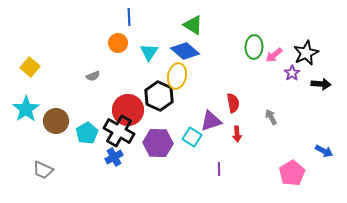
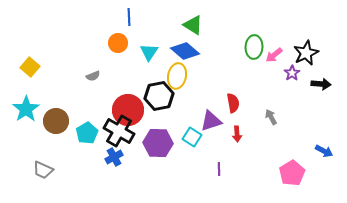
black hexagon: rotated 24 degrees clockwise
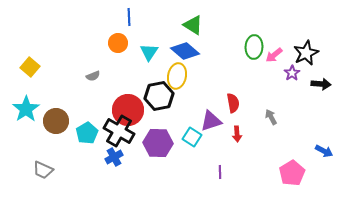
purple line: moved 1 px right, 3 px down
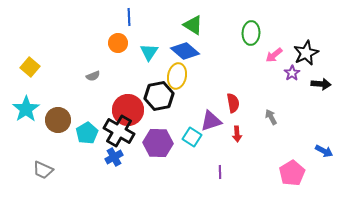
green ellipse: moved 3 px left, 14 px up
brown circle: moved 2 px right, 1 px up
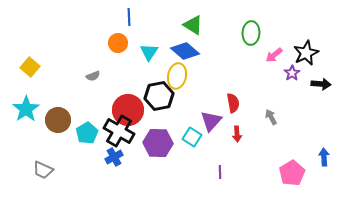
purple triangle: rotated 30 degrees counterclockwise
blue arrow: moved 6 px down; rotated 120 degrees counterclockwise
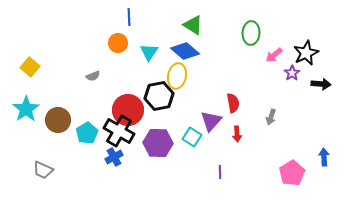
gray arrow: rotated 133 degrees counterclockwise
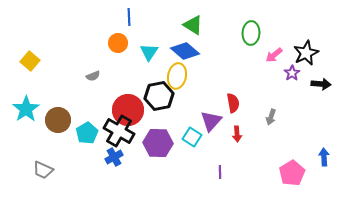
yellow square: moved 6 px up
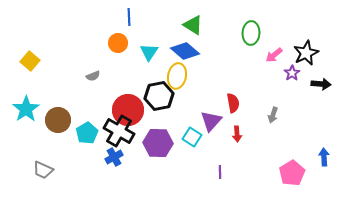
gray arrow: moved 2 px right, 2 px up
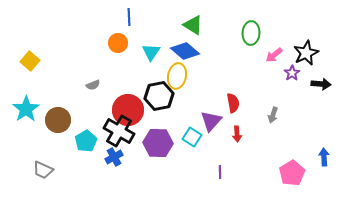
cyan triangle: moved 2 px right
gray semicircle: moved 9 px down
cyan pentagon: moved 1 px left, 8 px down
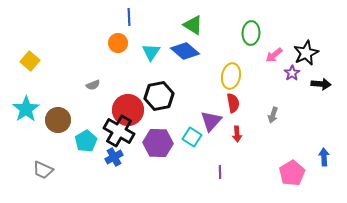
yellow ellipse: moved 54 px right
